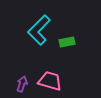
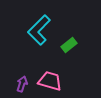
green rectangle: moved 2 px right, 3 px down; rotated 28 degrees counterclockwise
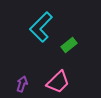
cyan L-shape: moved 2 px right, 3 px up
pink trapezoid: moved 8 px right, 1 px down; rotated 120 degrees clockwise
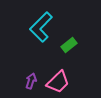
purple arrow: moved 9 px right, 3 px up
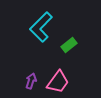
pink trapezoid: rotated 10 degrees counterclockwise
